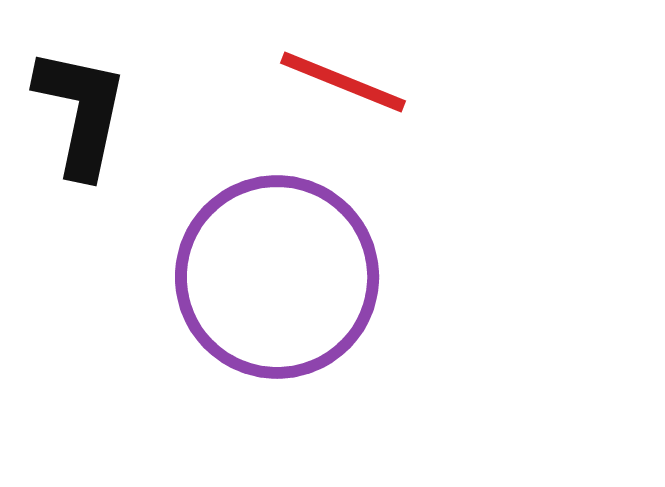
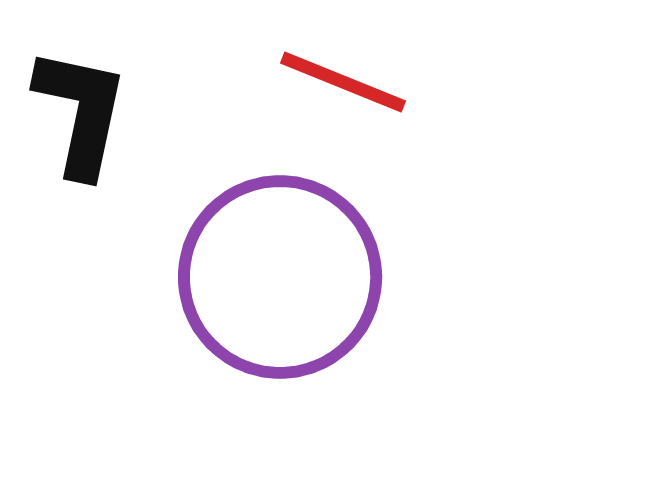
purple circle: moved 3 px right
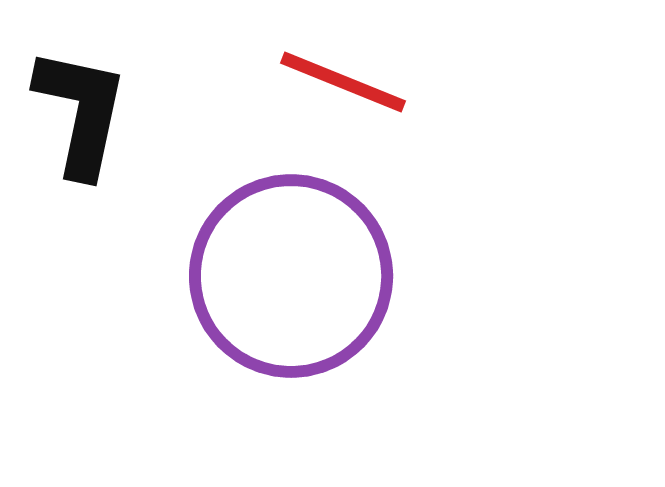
purple circle: moved 11 px right, 1 px up
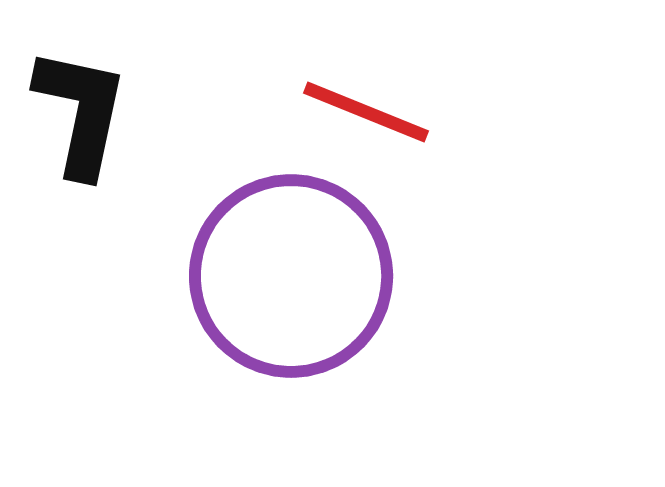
red line: moved 23 px right, 30 px down
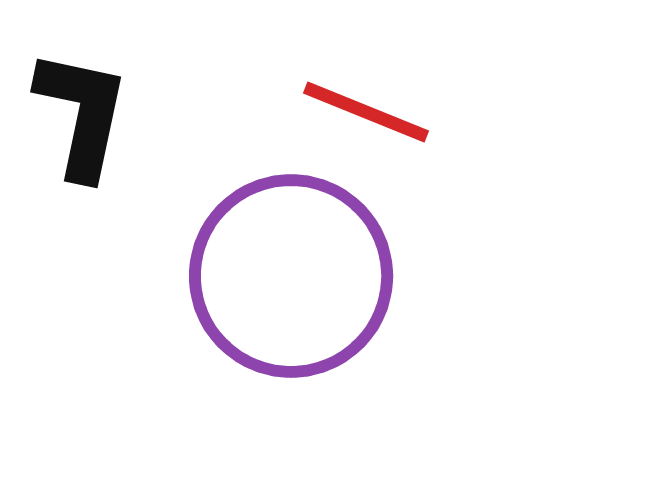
black L-shape: moved 1 px right, 2 px down
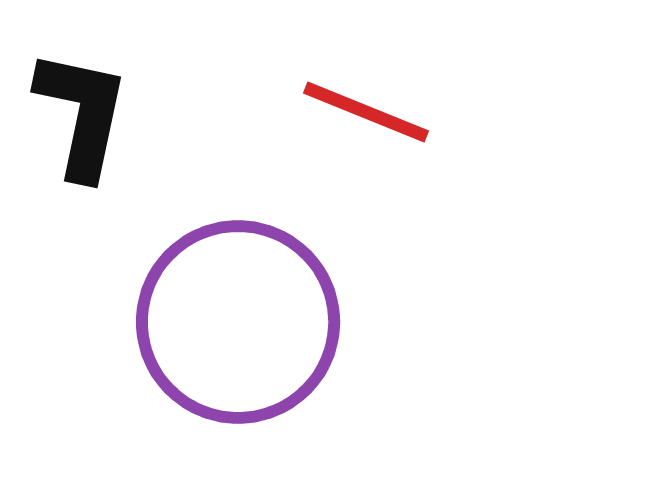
purple circle: moved 53 px left, 46 px down
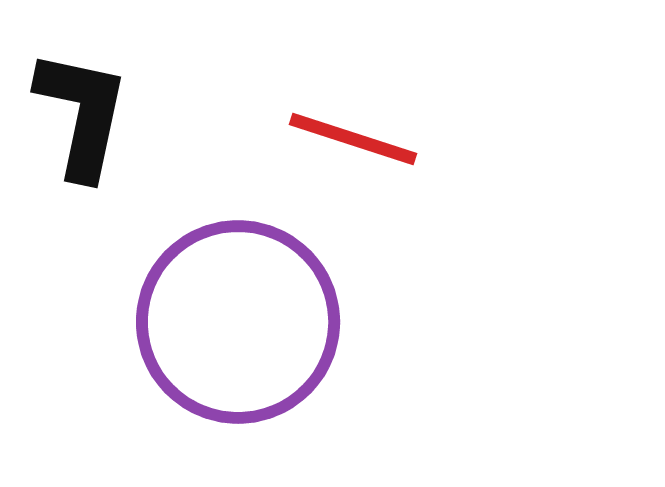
red line: moved 13 px left, 27 px down; rotated 4 degrees counterclockwise
